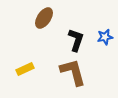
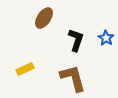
blue star: moved 1 px right, 1 px down; rotated 28 degrees counterclockwise
brown L-shape: moved 6 px down
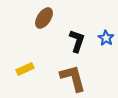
black L-shape: moved 1 px right, 1 px down
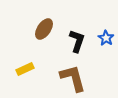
brown ellipse: moved 11 px down
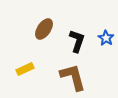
brown L-shape: moved 1 px up
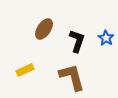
yellow rectangle: moved 1 px down
brown L-shape: moved 1 px left
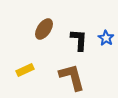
black L-shape: moved 2 px right, 1 px up; rotated 15 degrees counterclockwise
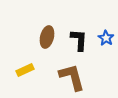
brown ellipse: moved 3 px right, 8 px down; rotated 20 degrees counterclockwise
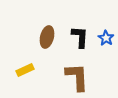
black L-shape: moved 1 px right, 3 px up
brown L-shape: moved 5 px right; rotated 12 degrees clockwise
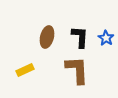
brown L-shape: moved 7 px up
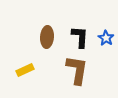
brown ellipse: rotated 10 degrees counterclockwise
brown L-shape: rotated 12 degrees clockwise
